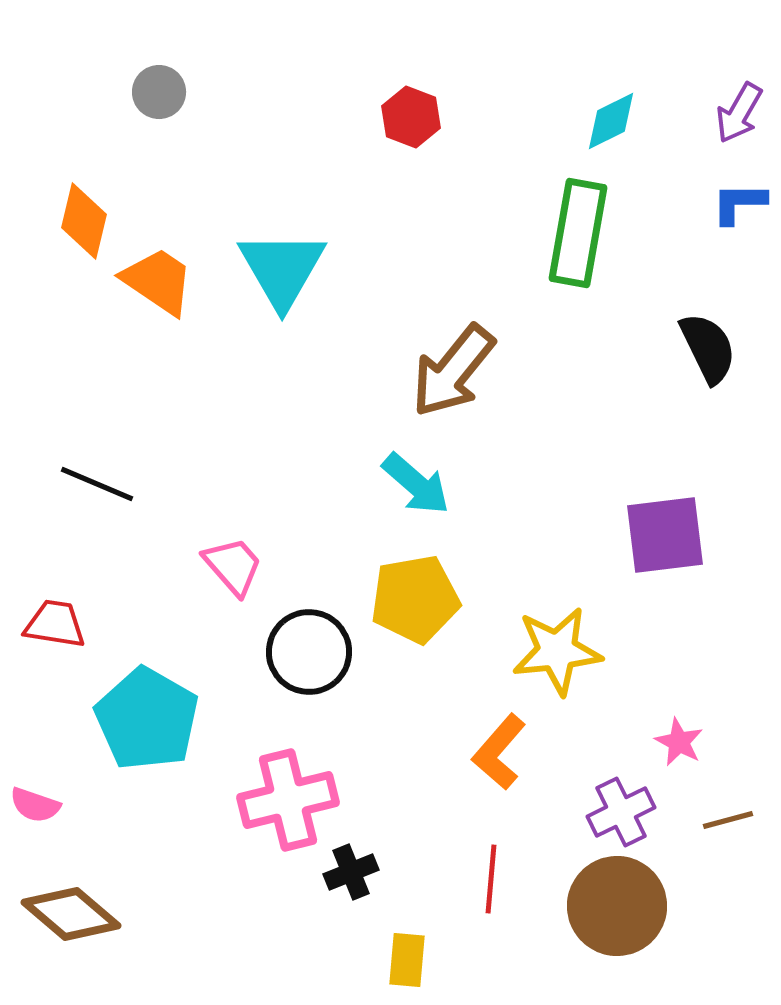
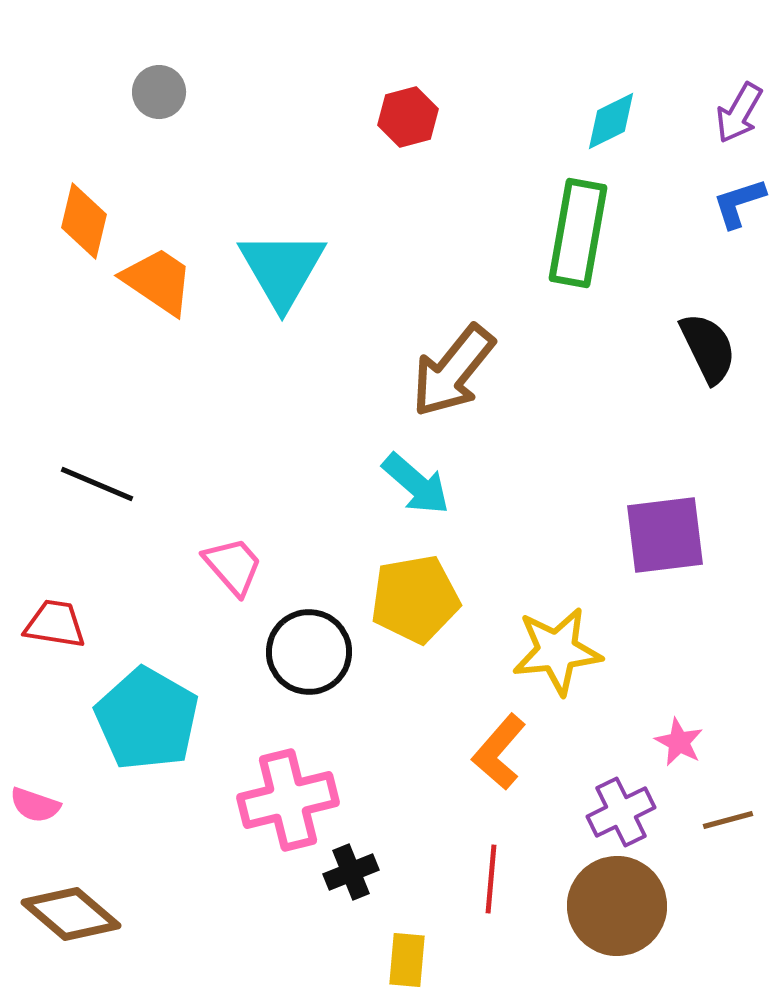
red hexagon: moved 3 px left; rotated 24 degrees clockwise
blue L-shape: rotated 18 degrees counterclockwise
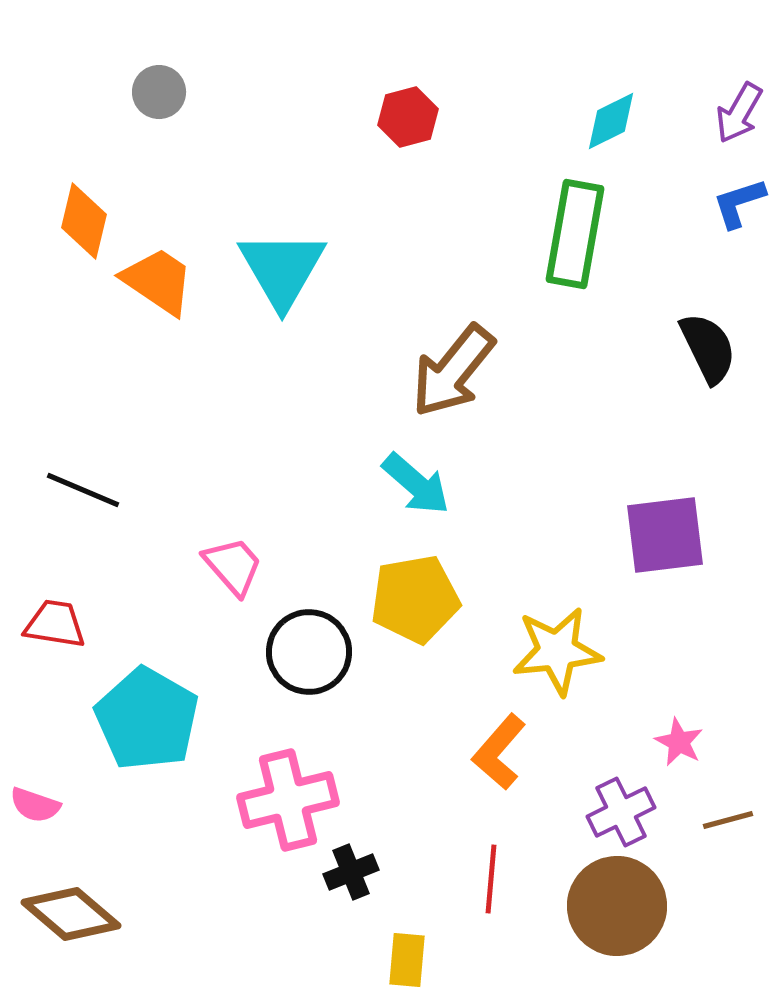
green rectangle: moved 3 px left, 1 px down
black line: moved 14 px left, 6 px down
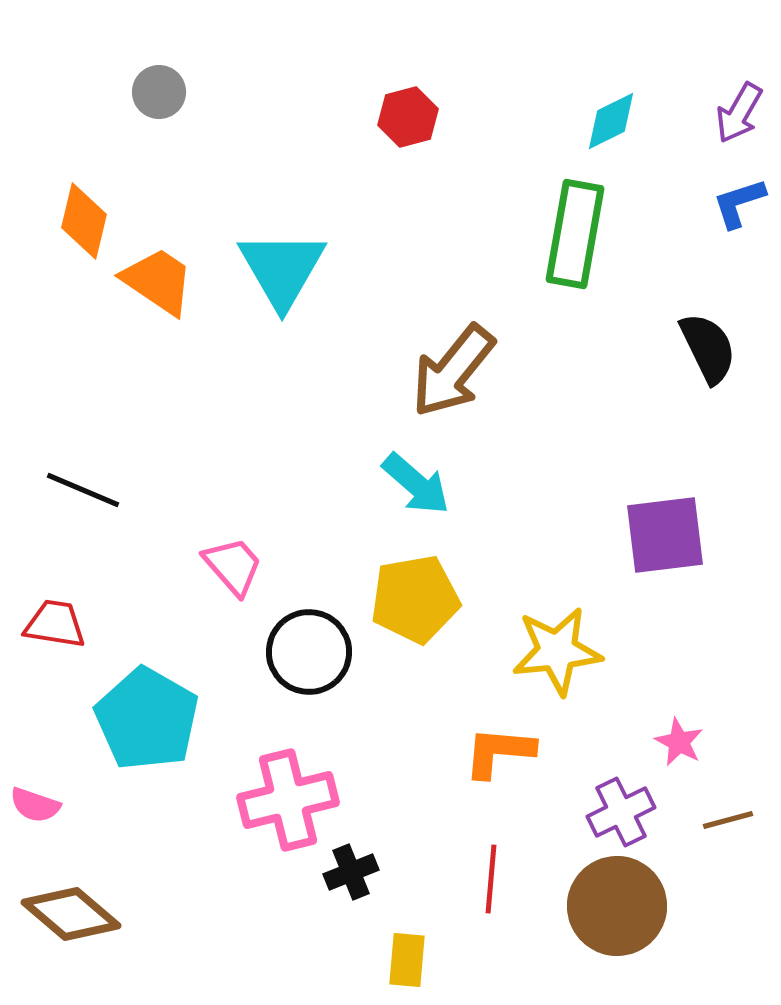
orange L-shape: rotated 54 degrees clockwise
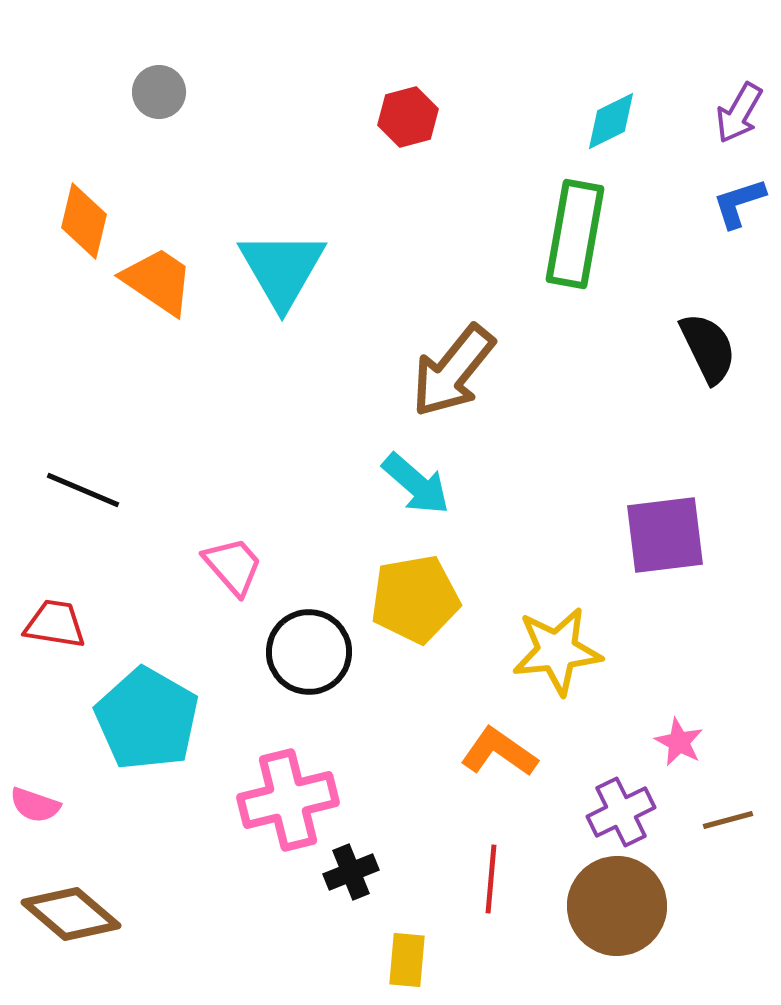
orange L-shape: rotated 30 degrees clockwise
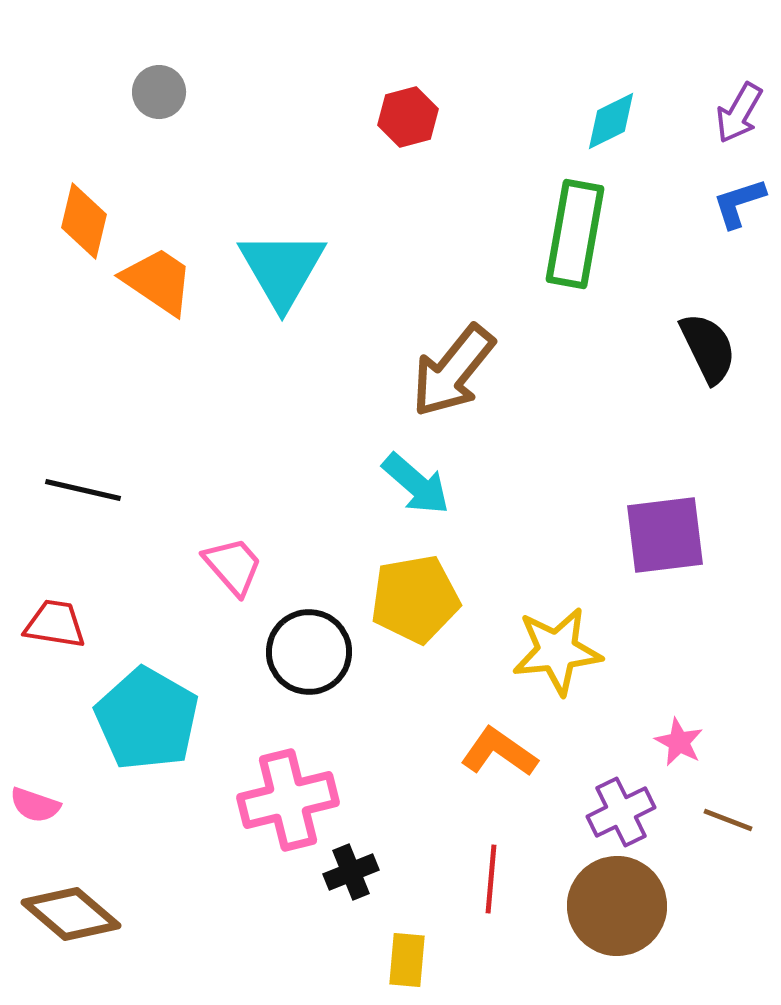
black line: rotated 10 degrees counterclockwise
brown line: rotated 36 degrees clockwise
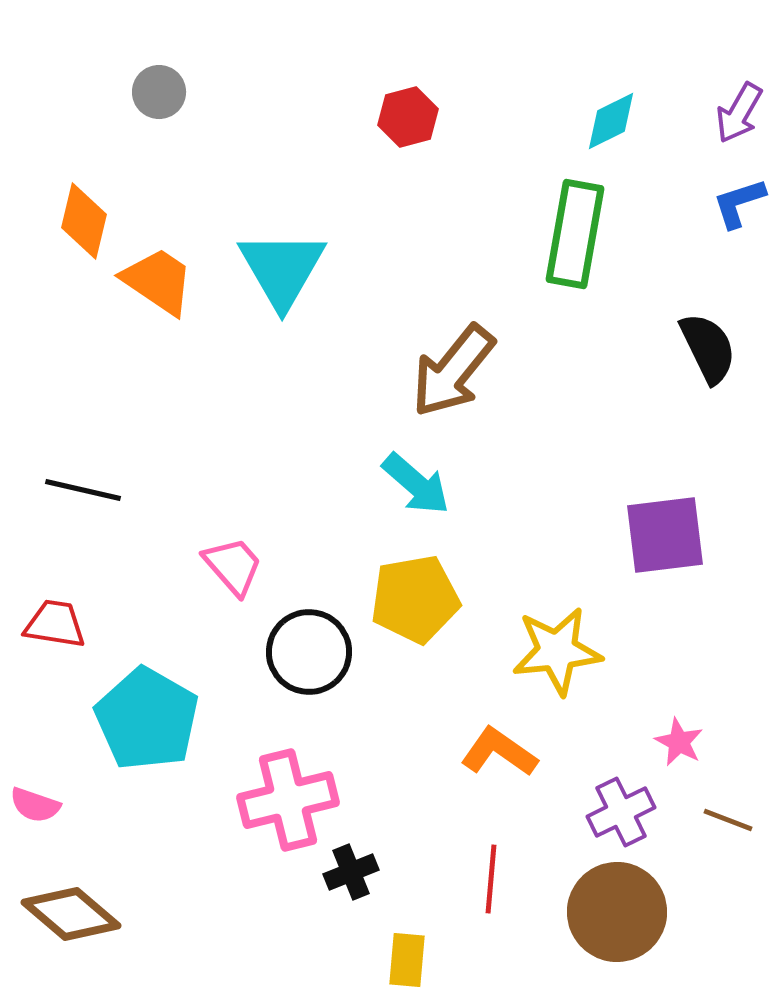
brown circle: moved 6 px down
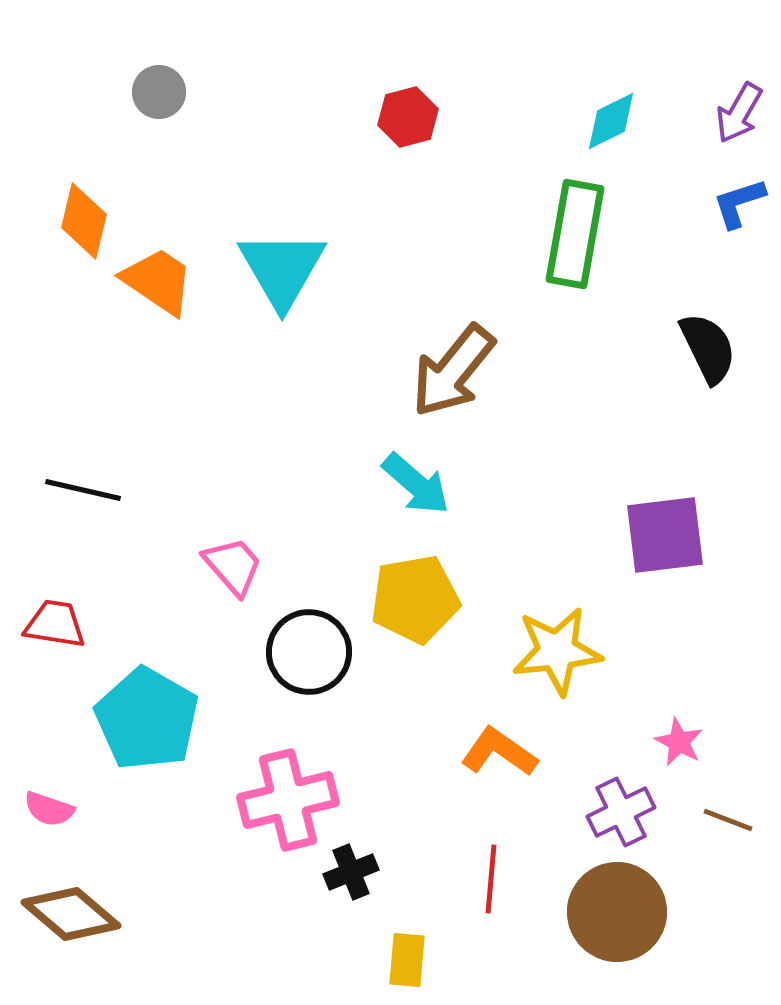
pink semicircle: moved 14 px right, 4 px down
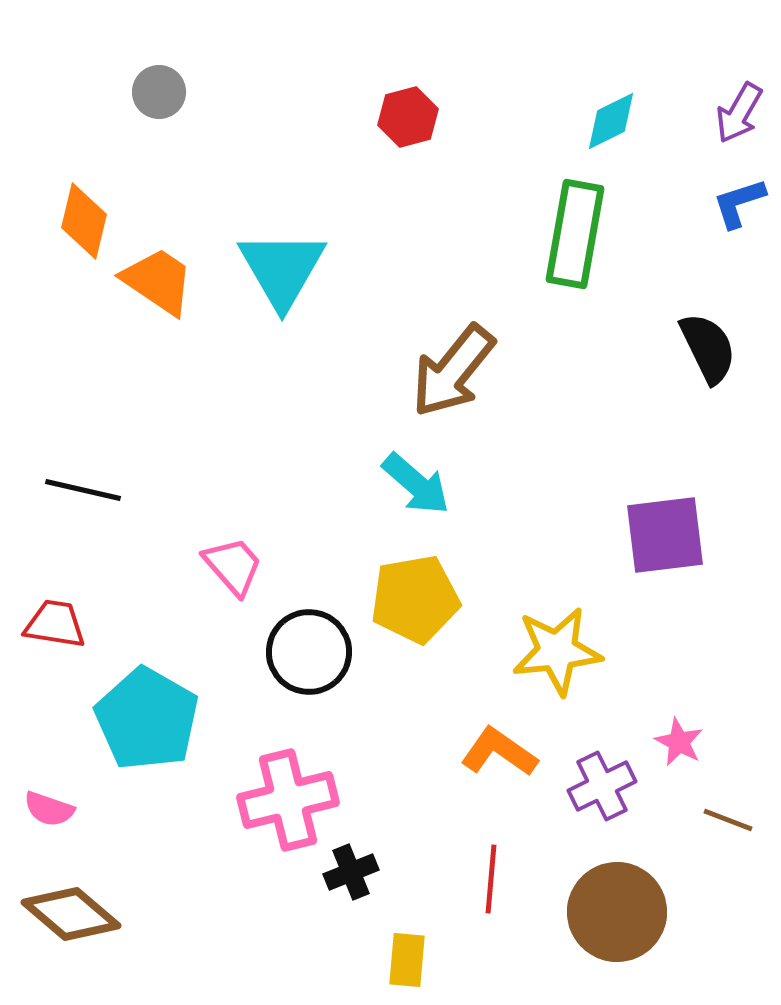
purple cross: moved 19 px left, 26 px up
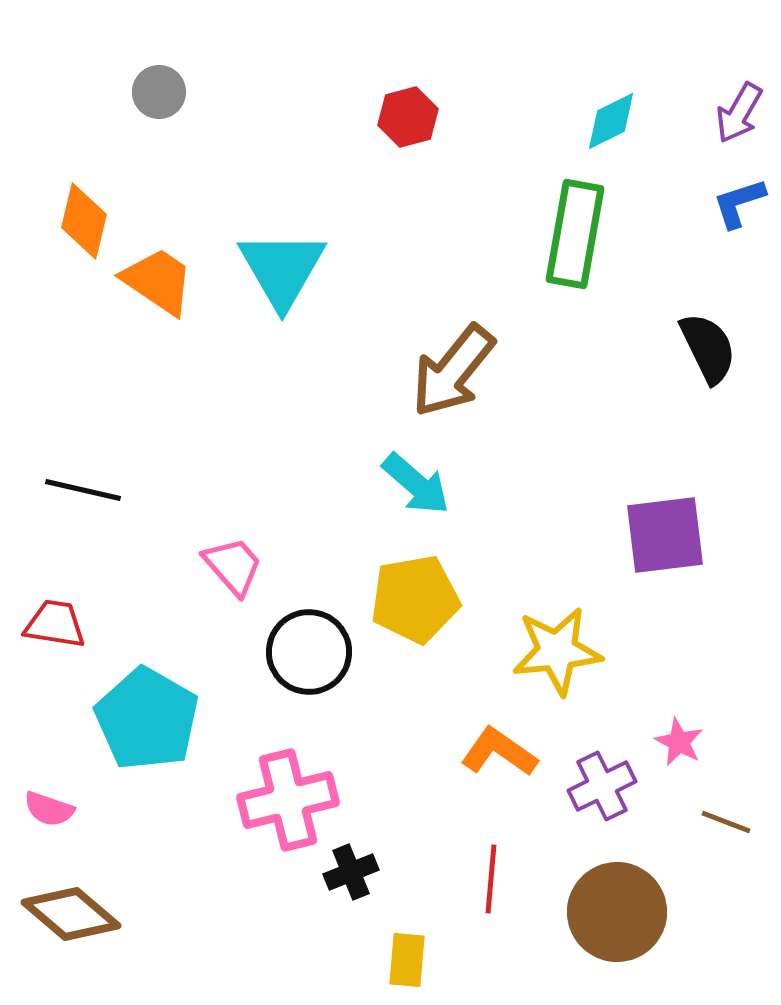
brown line: moved 2 px left, 2 px down
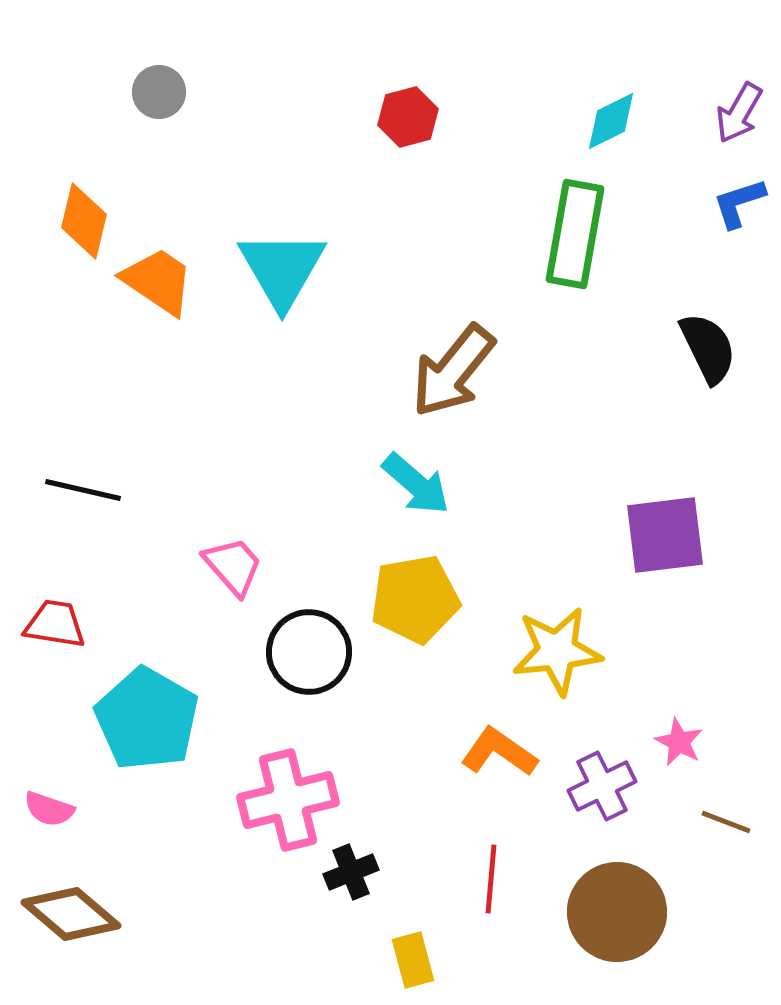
yellow rectangle: moved 6 px right; rotated 20 degrees counterclockwise
